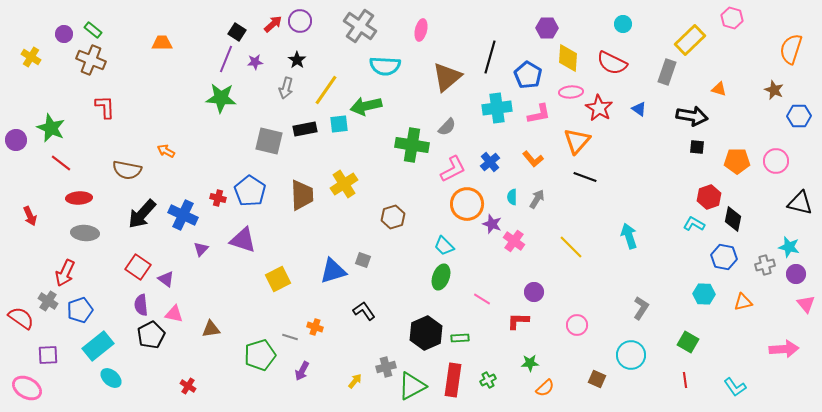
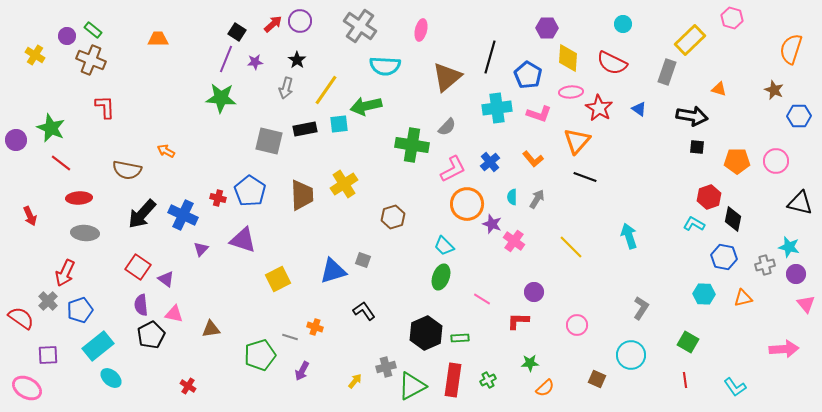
purple circle at (64, 34): moved 3 px right, 2 px down
orange trapezoid at (162, 43): moved 4 px left, 4 px up
yellow cross at (31, 57): moved 4 px right, 2 px up
pink L-shape at (539, 114): rotated 30 degrees clockwise
gray cross at (48, 301): rotated 12 degrees clockwise
orange triangle at (743, 302): moved 4 px up
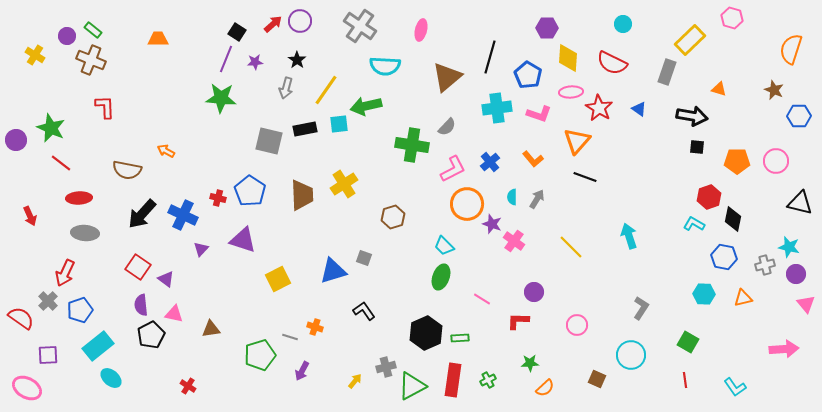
gray square at (363, 260): moved 1 px right, 2 px up
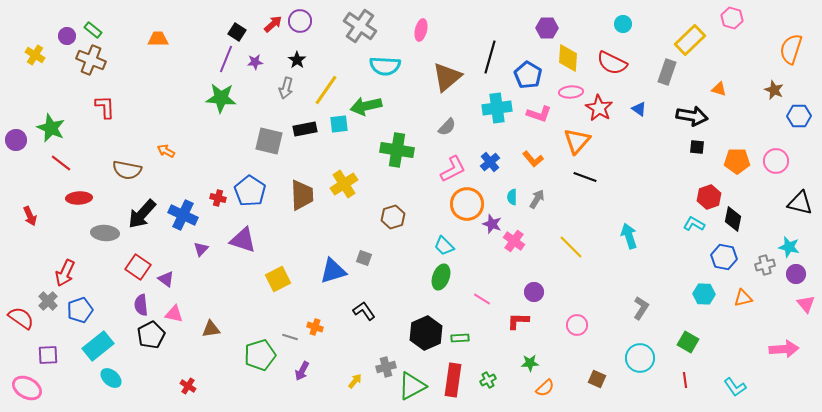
green cross at (412, 145): moved 15 px left, 5 px down
gray ellipse at (85, 233): moved 20 px right
cyan circle at (631, 355): moved 9 px right, 3 px down
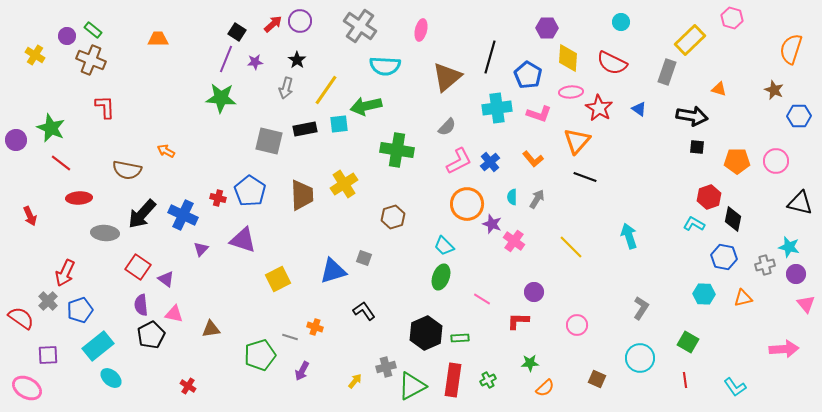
cyan circle at (623, 24): moved 2 px left, 2 px up
pink L-shape at (453, 169): moved 6 px right, 8 px up
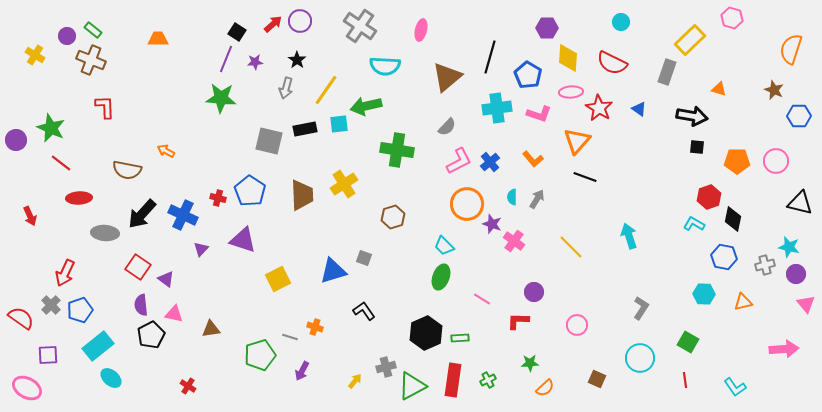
orange triangle at (743, 298): moved 4 px down
gray cross at (48, 301): moved 3 px right, 4 px down
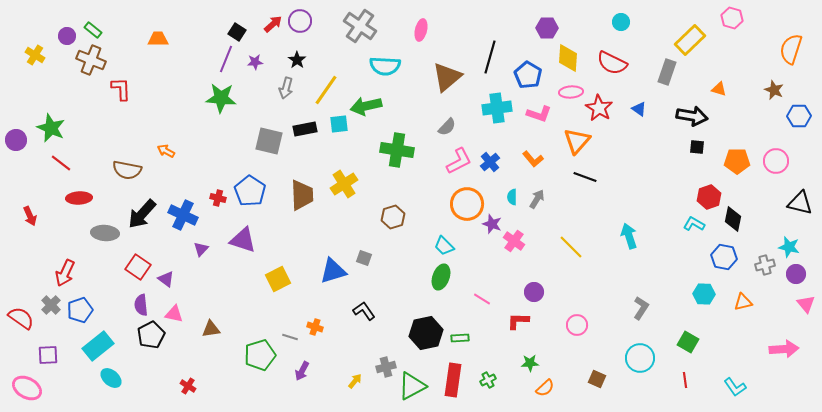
red L-shape at (105, 107): moved 16 px right, 18 px up
black hexagon at (426, 333): rotated 12 degrees clockwise
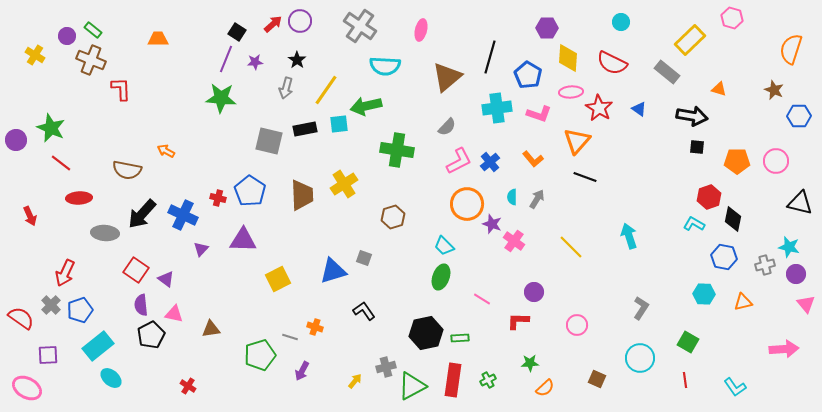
gray rectangle at (667, 72): rotated 70 degrees counterclockwise
purple triangle at (243, 240): rotated 16 degrees counterclockwise
red square at (138, 267): moved 2 px left, 3 px down
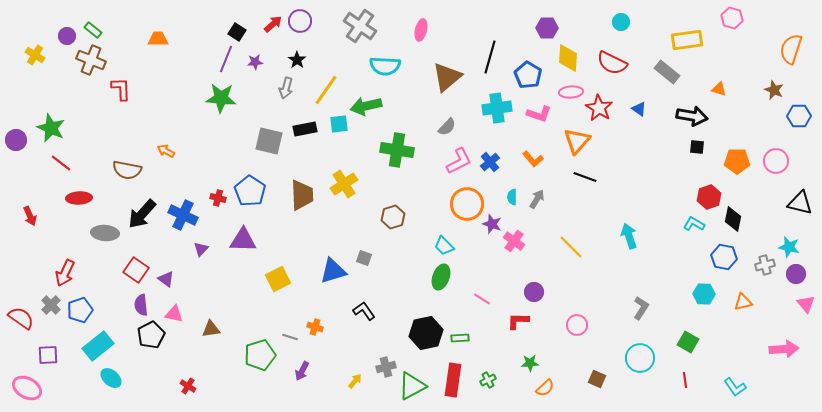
yellow rectangle at (690, 40): moved 3 px left; rotated 36 degrees clockwise
